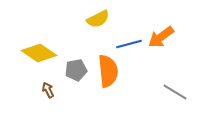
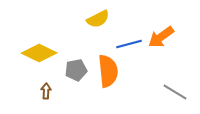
yellow diamond: rotated 8 degrees counterclockwise
brown arrow: moved 2 px left, 1 px down; rotated 28 degrees clockwise
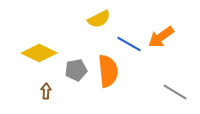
yellow semicircle: moved 1 px right
blue line: rotated 45 degrees clockwise
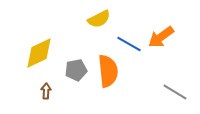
yellow diamond: rotated 52 degrees counterclockwise
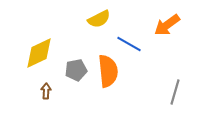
orange arrow: moved 6 px right, 12 px up
gray line: rotated 75 degrees clockwise
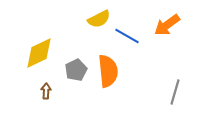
blue line: moved 2 px left, 8 px up
gray pentagon: rotated 15 degrees counterclockwise
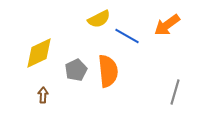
brown arrow: moved 3 px left, 4 px down
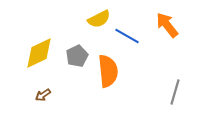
orange arrow: rotated 88 degrees clockwise
gray pentagon: moved 1 px right, 14 px up
brown arrow: rotated 126 degrees counterclockwise
